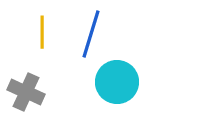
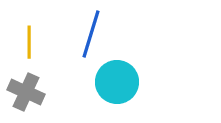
yellow line: moved 13 px left, 10 px down
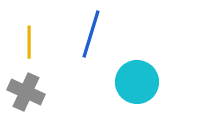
cyan circle: moved 20 px right
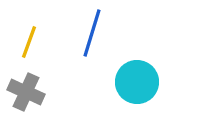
blue line: moved 1 px right, 1 px up
yellow line: rotated 20 degrees clockwise
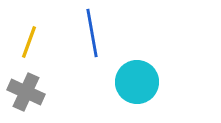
blue line: rotated 27 degrees counterclockwise
